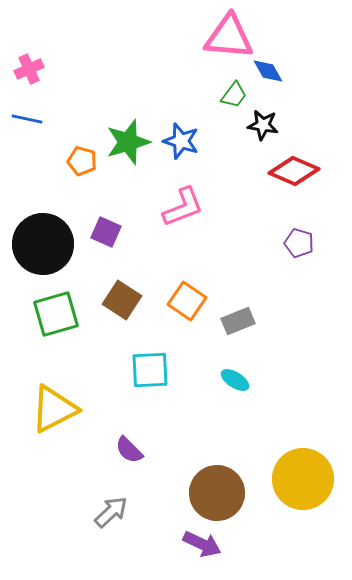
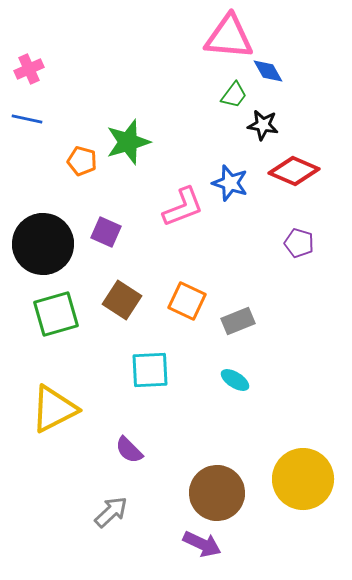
blue star: moved 49 px right, 42 px down
orange square: rotated 9 degrees counterclockwise
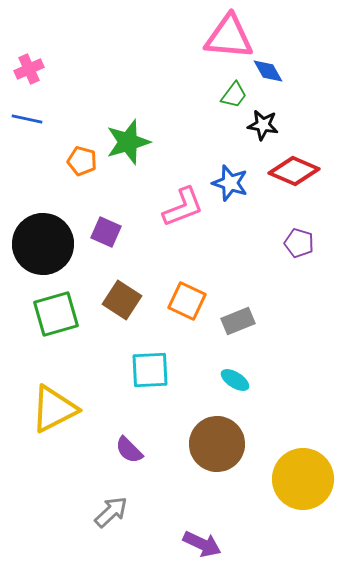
brown circle: moved 49 px up
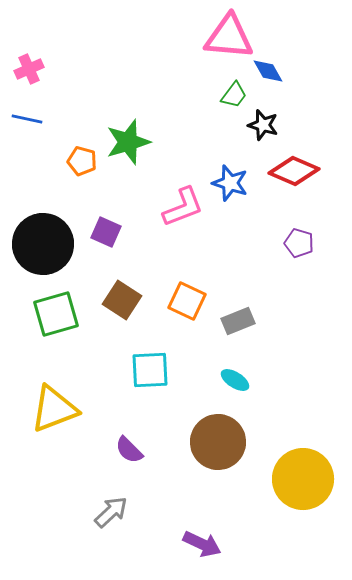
black star: rotated 8 degrees clockwise
yellow triangle: rotated 6 degrees clockwise
brown circle: moved 1 px right, 2 px up
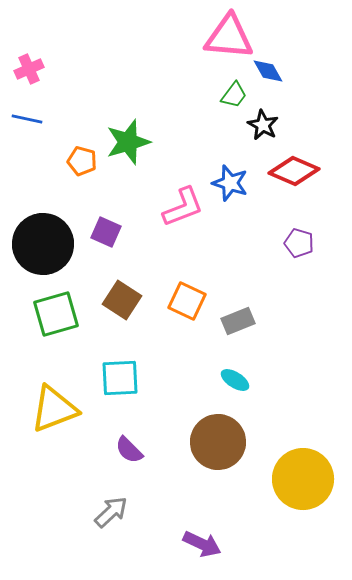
black star: rotated 12 degrees clockwise
cyan square: moved 30 px left, 8 px down
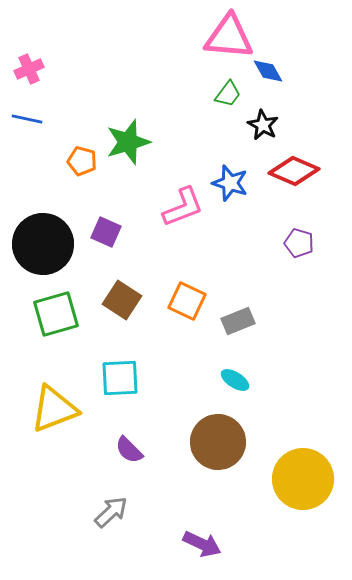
green trapezoid: moved 6 px left, 1 px up
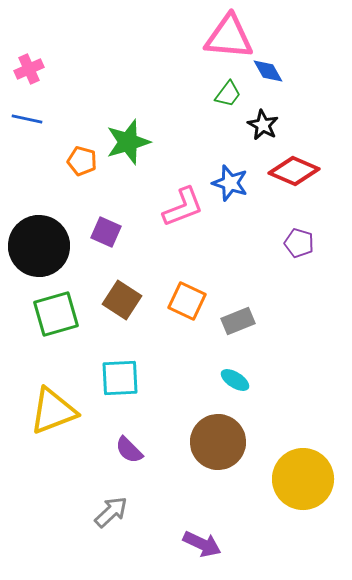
black circle: moved 4 px left, 2 px down
yellow triangle: moved 1 px left, 2 px down
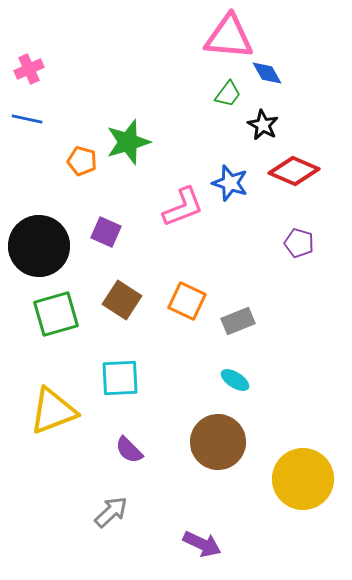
blue diamond: moved 1 px left, 2 px down
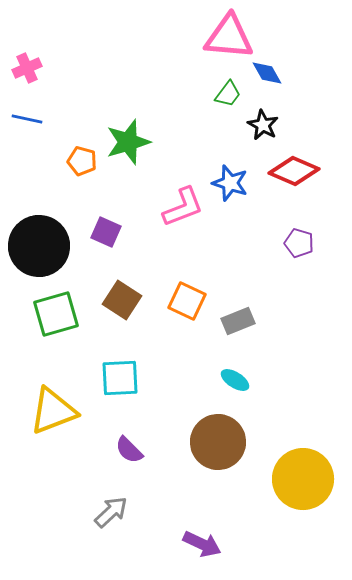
pink cross: moved 2 px left, 1 px up
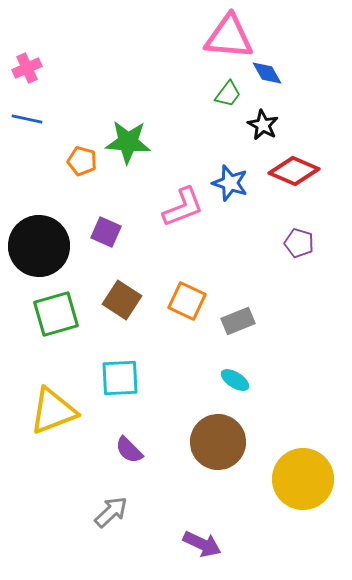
green star: rotated 21 degrees clockwise
